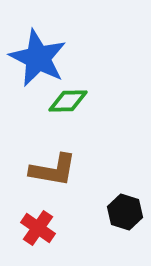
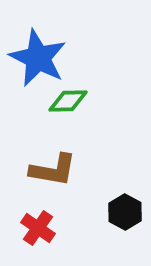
black hexagon: rotated 12 degrees clockwise
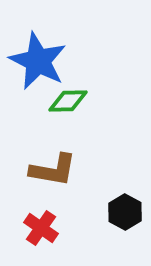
blue star: moved 3 px down
red cross: moved 3 px right
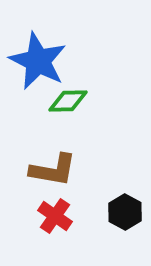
red cross: moved 14 px right, 12 px up
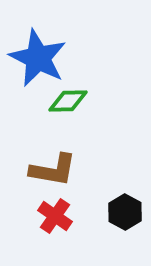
blue star: moved 3 px up
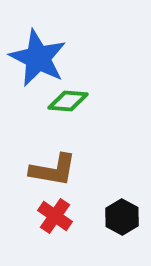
green diamond: rotated 6 degrees clockwise
black hexagon: moved 3 px left, 5 px down
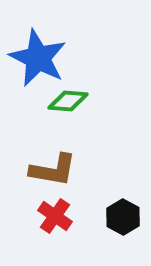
black hexagon: moved 1 px right
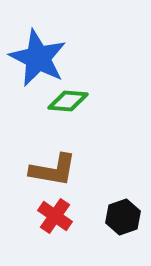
black hexagon: rotated 12 degrees clockwise
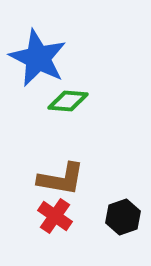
brown L-shape: moved 8 px right, 9 px down
